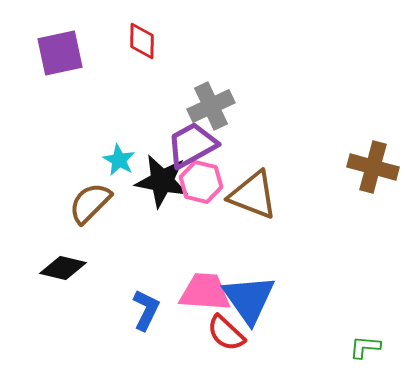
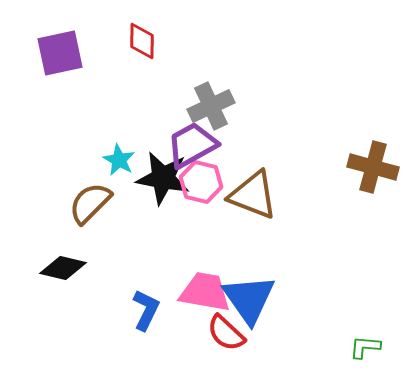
black star: moved 1 px right, 3 px up
pink trapezoid: rotated 6 degrees clockwise
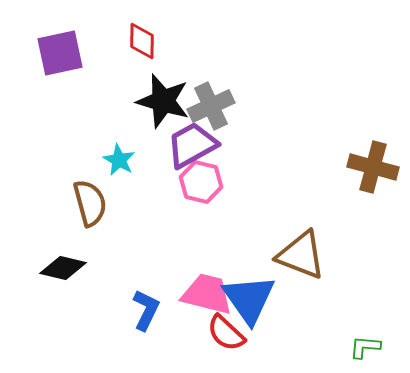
black star: moved 77 px up; rotated 6 degrees clockwise
brown triangle: moved 48 px right, 60 px down
brown semicircle: rotated 120 degrees clockwise
pink trapezoid: moved 2 px right, 2 px down; rotated 4 degrees clockwise
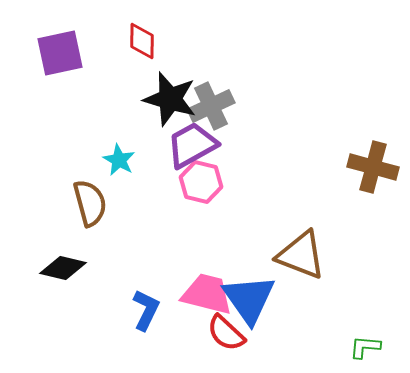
black star: moved 7 px right, 2 px up
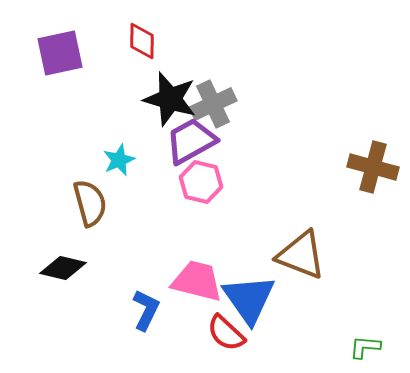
gray cross: moved 2 px right, 2 px up
purple trapezoid: moved 1 px left, 4 px up
cyan star: rotated 20 degrees clockwise
pink trapezoid: moved 10 px left, 13 px up
